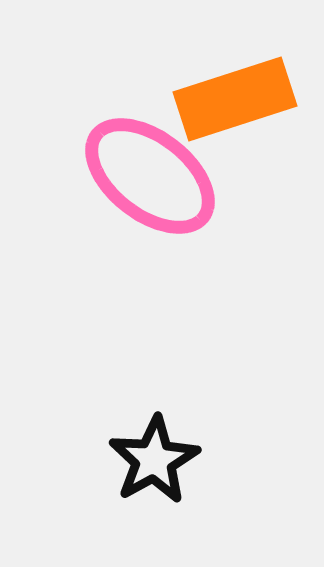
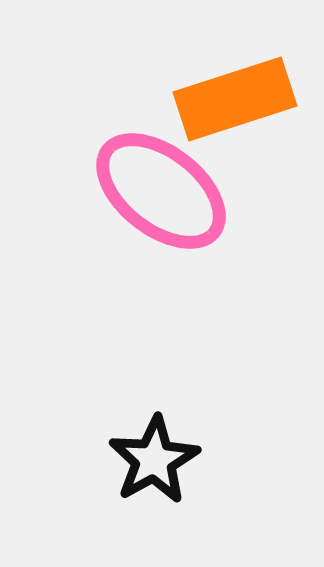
pink ellipse: moved 11 px right, 15 px down
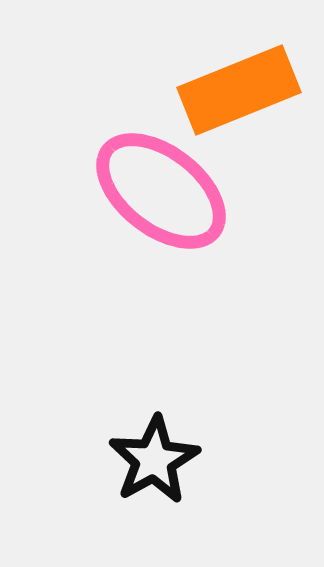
orange rectangle: moved 4 px right, 9 px up; rotated 4 degrees counterclockwise
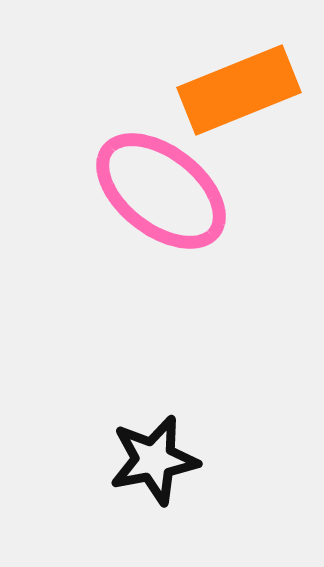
black star: rotated 18 degrees clockwise
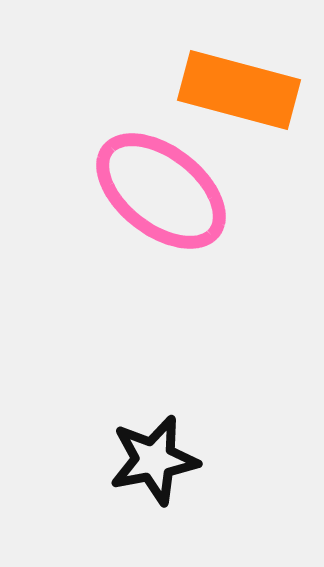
orange rectangle: rotated 37 degrees clockwise
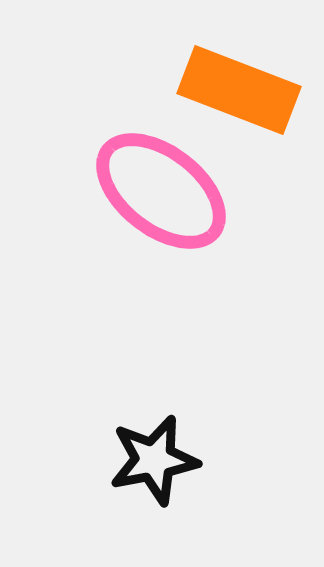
orange rectangle: rotated 6 degrees clockwise
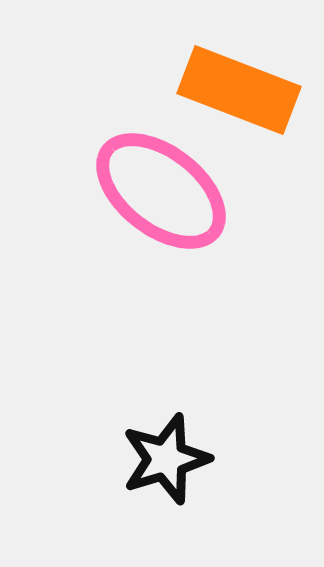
black star: moved 12 px right, 1 px up; rotated 6 degrees counterclockwise
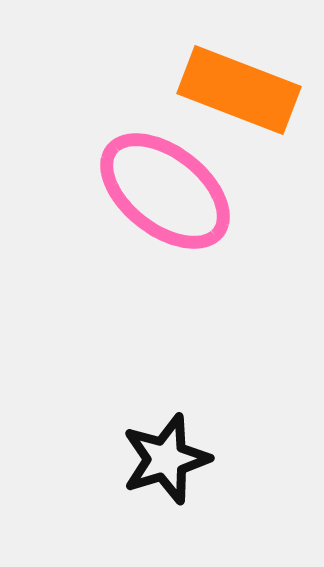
pink ellipse: moved 4 px right
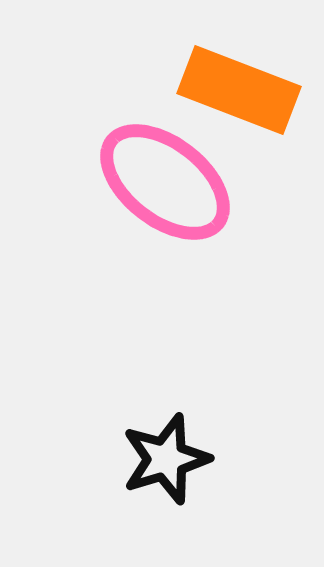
pink ellipse: moved 9 px up
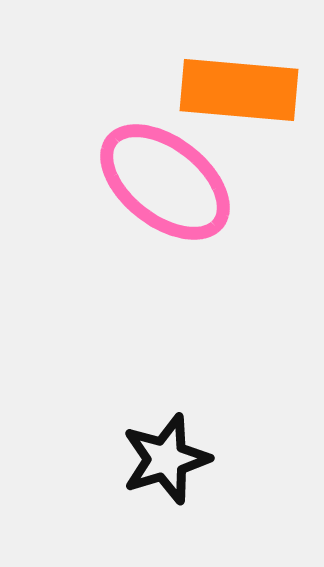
orange rectangle: rotated 16 degrees counterclockwise
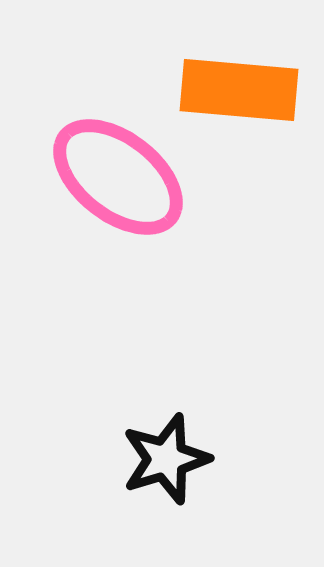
pink ellipse: moved 47 px left, 5 px up
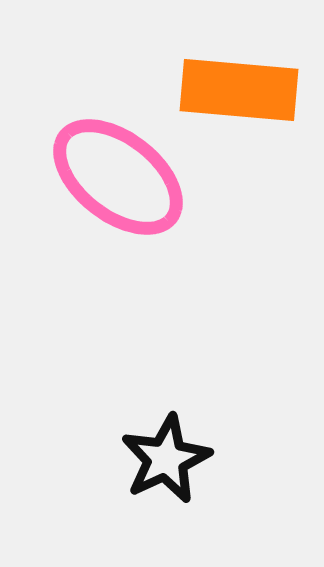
black star: rotated 8 degrees counterclockwise
